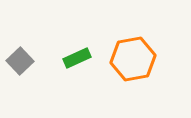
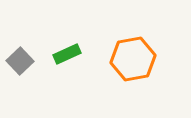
green rectangle: moved 10 px left, 4 px up
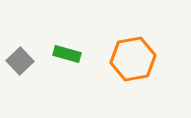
green rectangle: rotated 40 degrees clockwise
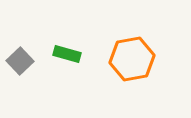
orange hexagon: moved 1 px left
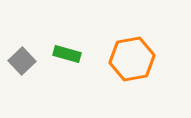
gray square: moved 2 px right
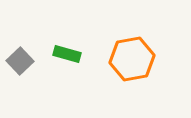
gray square: moved 2 px left
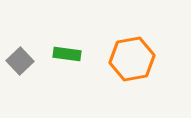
green rectangle: rotated 8 degrees counterclockwise
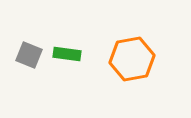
gray square: moved 9 px right, 6 px up; rotated 24 degrees counterclockwise
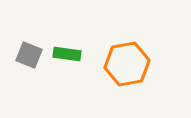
orange hexagon: moved 5 px left, 5 px down
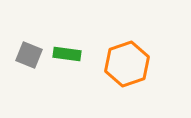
orange hexagon: rotated 9 degrees counterclockwise
